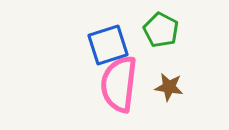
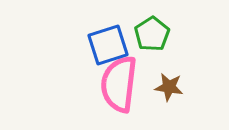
green pentagon: moved 9 px left, 4 px down; rotated 12 degrees clockwise
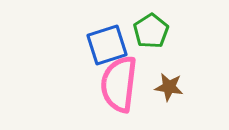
green pentagon: moved 1 px left, 3 px up
blue square: moved 1 px left
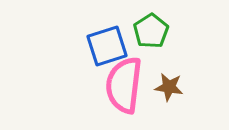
blue square: moved 1 px down
pink semicircle: moved 5 px right, 1 px down
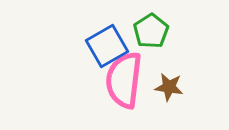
blue square: rotated 12 degrees counterclockwise
pink semicircle: moved 5 px up
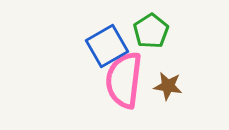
brown star: moved 1 px left, 1 px up
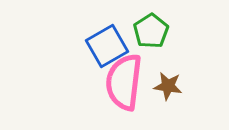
pink semicircle: moved 2 px down
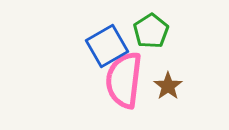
pink semicircle: moved 2 px up
brown star: rotated 28 degrees clockwise
